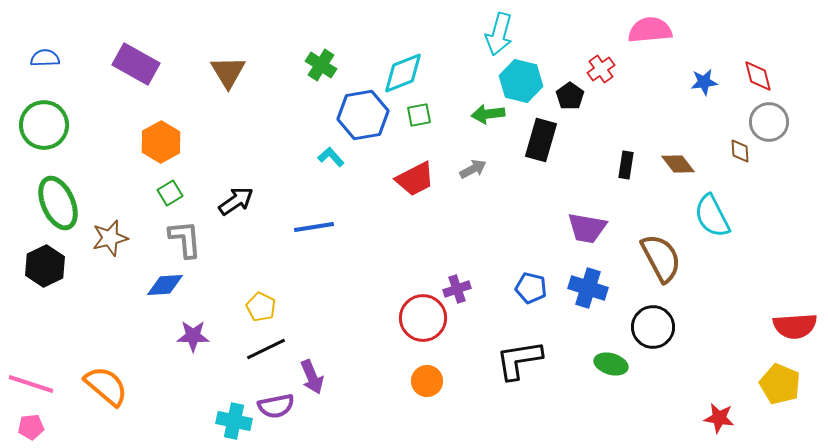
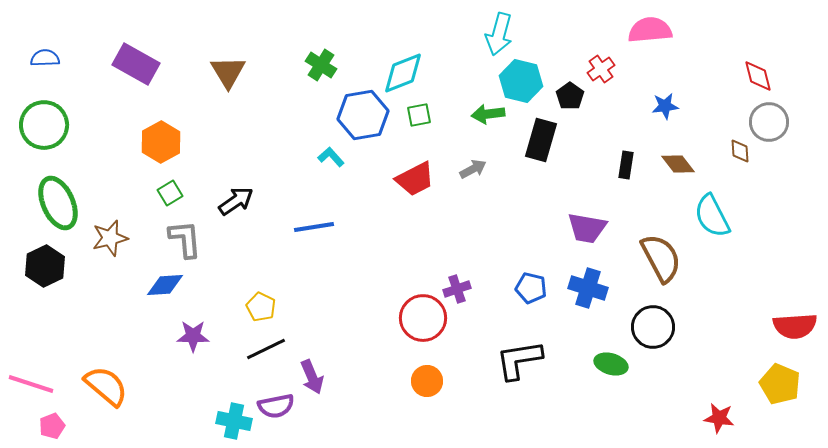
blue star at (704, 82): moved 39 px left, 24 px down
pink pentagon at (31, 427): moved 21 px right, 1 px up; rotated 15 degrees counterclockwise
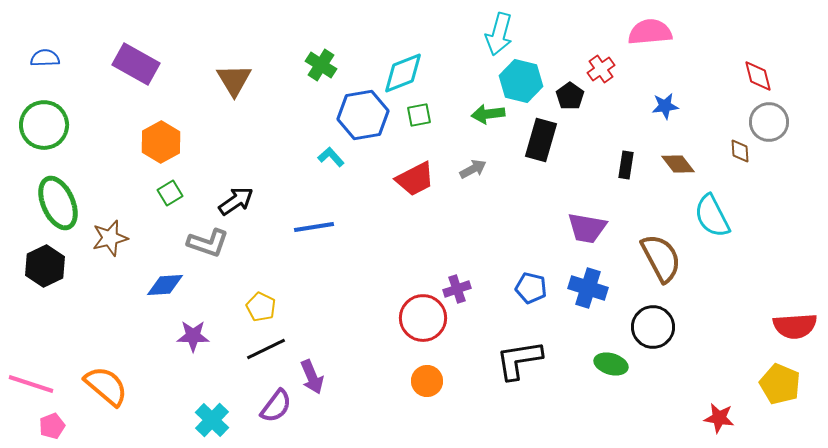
pink semicircle at (650, 30): moved 2 px down
brown triangle at (228, 72): moved 6 px right, 8 px down
gray L-shape at (185, 239): moved 23 px right, 4 px down; rotated 114 degrees clockwise
purple semicircle at (276, 406): rotated 42 degrees counterclockwise
cyan cross at (234, 421): moved 22 px left, 1 px up; rotated 32 degrees clockwise
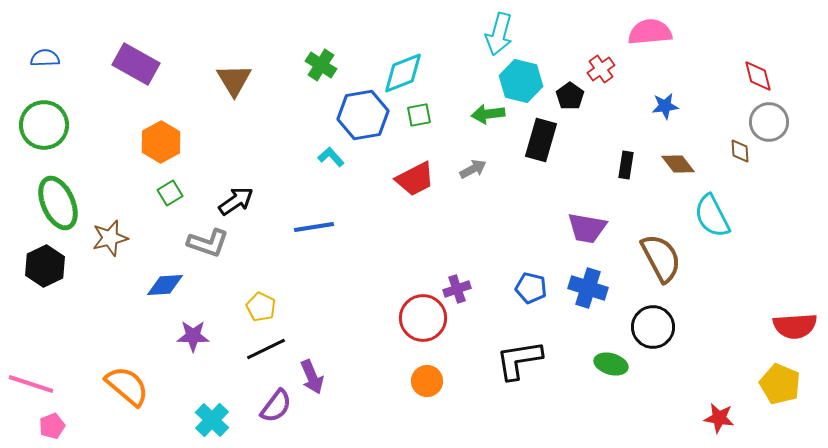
orange semicircle at (106, 386): moved 21 px right
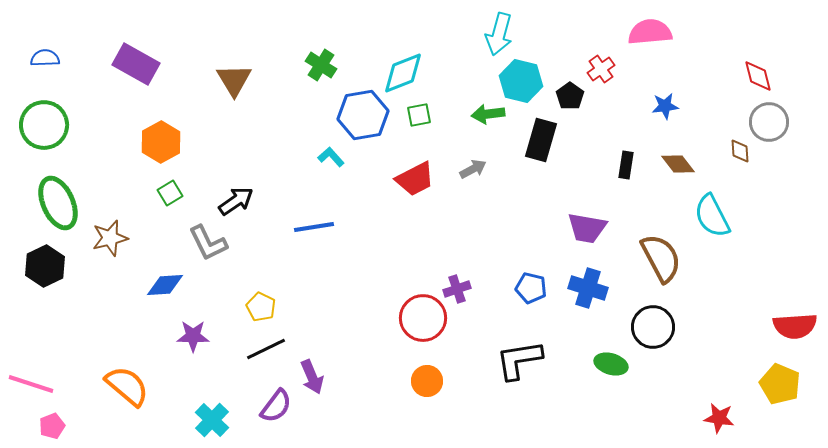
gray L-shape at (208, 243): rotated 45 degrees clockwise
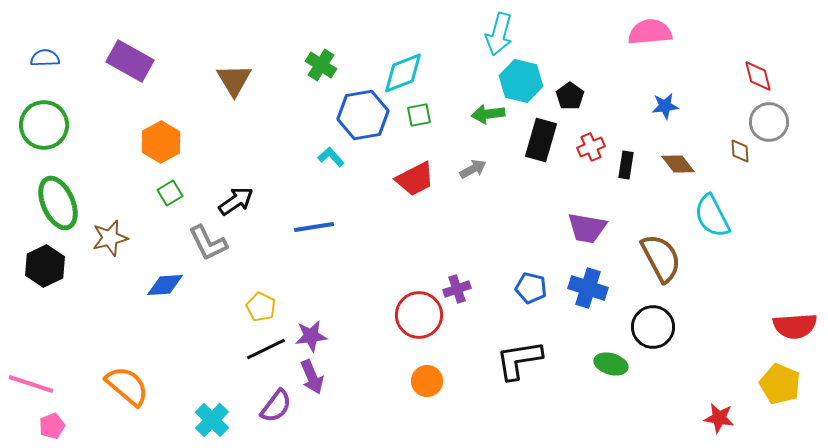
purple rectangle at (136, 64): moved 6 px left, 3 px up
red cross at (601, 69): moved 10 px left, 78 px down; rotated 12 degrees clockwise
red circle at (423, 318): moved 4 px left, 3 px up
purple star at (193, 336): moved 118 px right; rotated 8 degrees counterclockwise
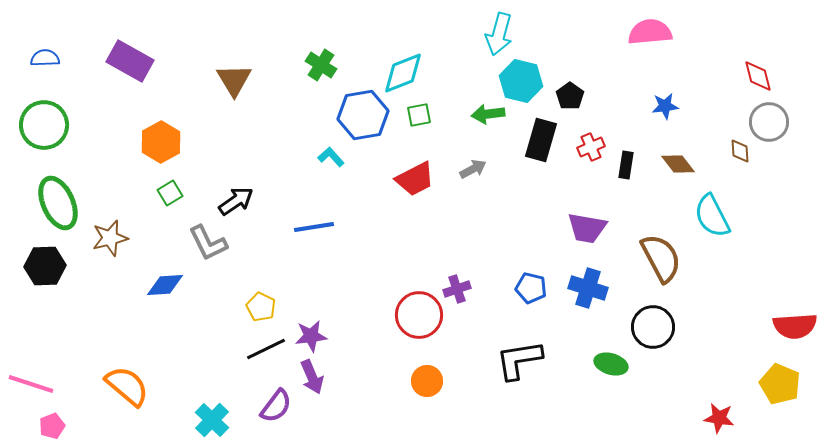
black hexagon at (45, 266): rotated 24 degrees clockwise
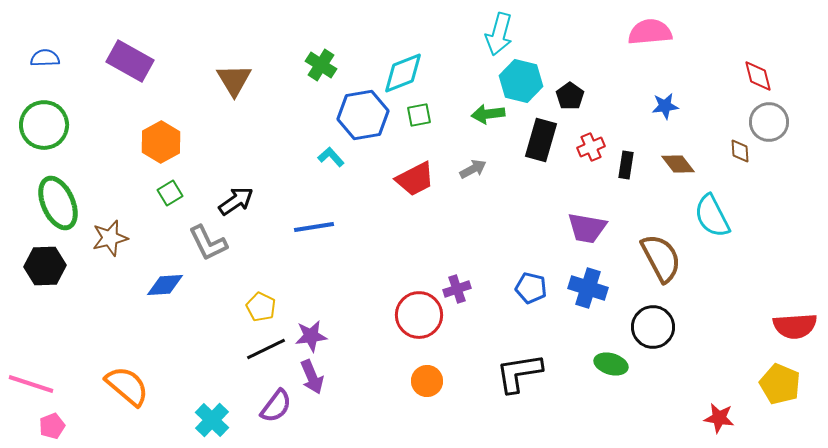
black L-shape at (519, 360): moved 13 px down
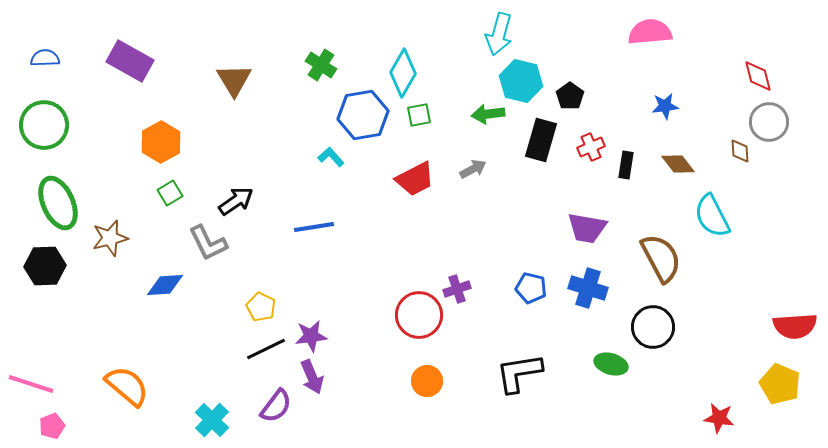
cyan diamond at (403, 73): rotated 39 degrees counterclockwise
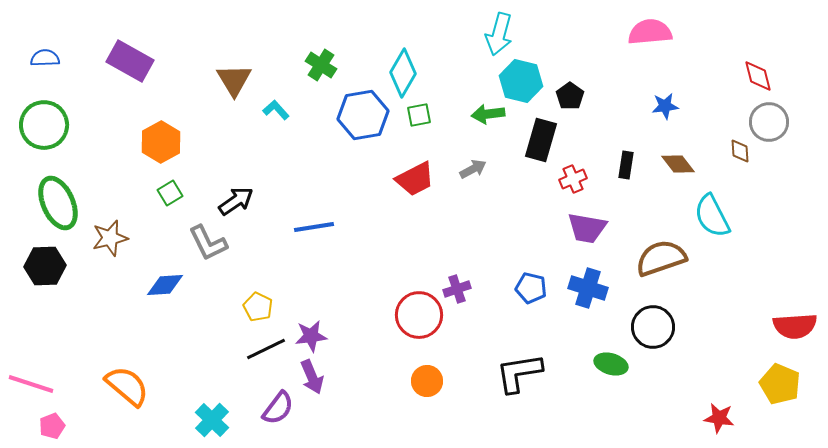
red cross at (591, 147): moved 18 px left, 32 px down
cyan L-shape at (331, 157): moved 55 px left, 47 px up
brown semicircle at (661, 258): rotated 81 degrees counterclockwise
yellow pentagon at (261, 307): moved 3 px left
purple semicircle at (276, 406): moved 2 px right, 2 px down
